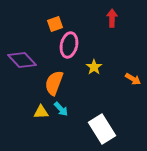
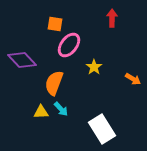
orange square: rotated 28 degrees clockwise
pink ellipse: rotated 25 degrees clockwise
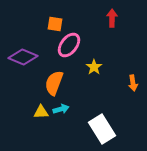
purple diamond: moved 1 px right, 3 px up; rotated 24 degrees counterclockwise
orange arrow: moved 4 px down; rotated 49 degrees clockwise
cyan arrow: rotated 63 degrees counterclockwise
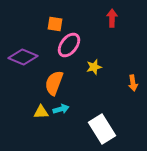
yellow star: rotated 21 degrees clockwise
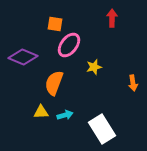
cyan arrow: moved 4 px right, 6 px down
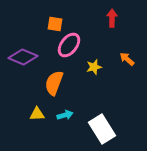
orange arrow: moved 6 px left, 24 px up; rotated 140 degrees clockwise
yellow triangle: moved 4 px left, 2 px down
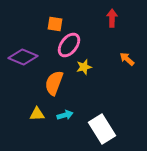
yellow star: moved 10 px left
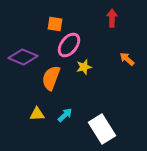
orange semicircle: moved 3 px left, 5 px up
cyan arrow: rotated 28 degrees counterclockwise
